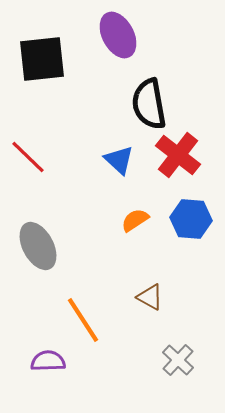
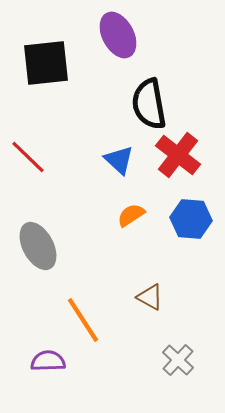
black square: moved 4 px right, 4 px down
orange semicircle: moved 4 px left, 5 px up
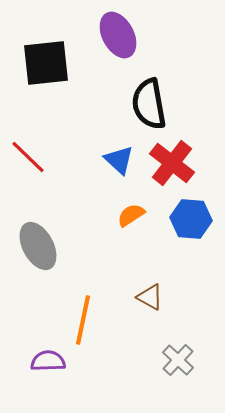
red cross: moved 6 px left, 8 px down
orange line: rotated 45 degrees clockwise
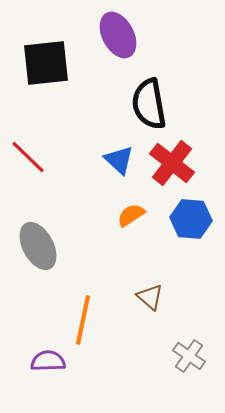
brown triangle: rotated 12 degrees clockwise
gray cross: moved 11 px right, 4 px up; rotated 8 degrees counterclockwise
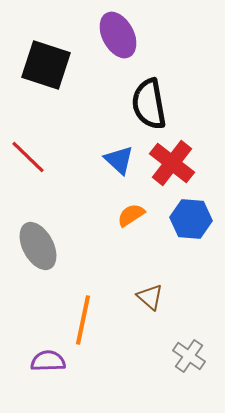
black square: moved 2 px down; rotated 24 degrees clockwise
